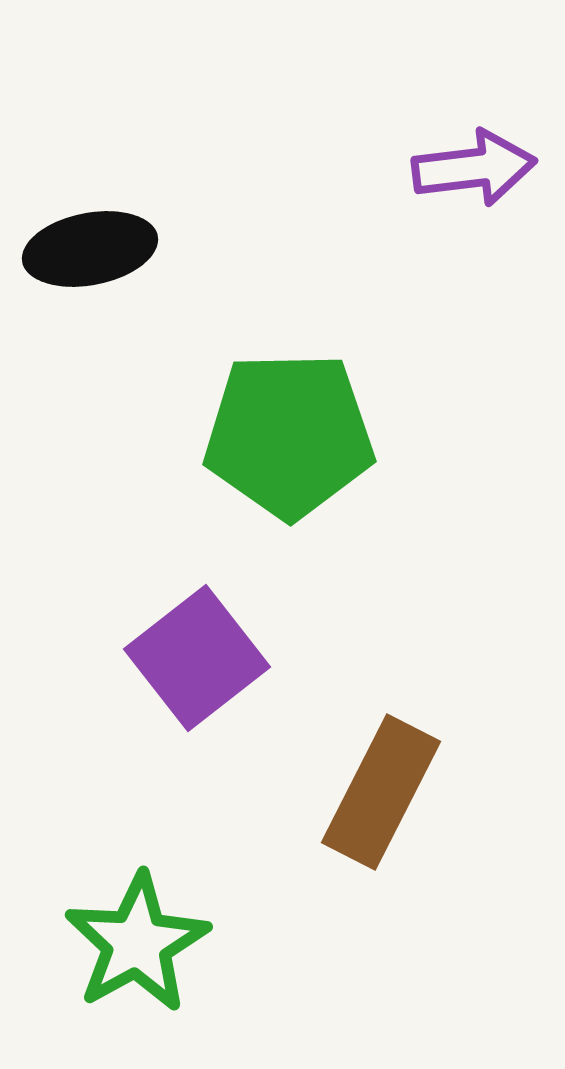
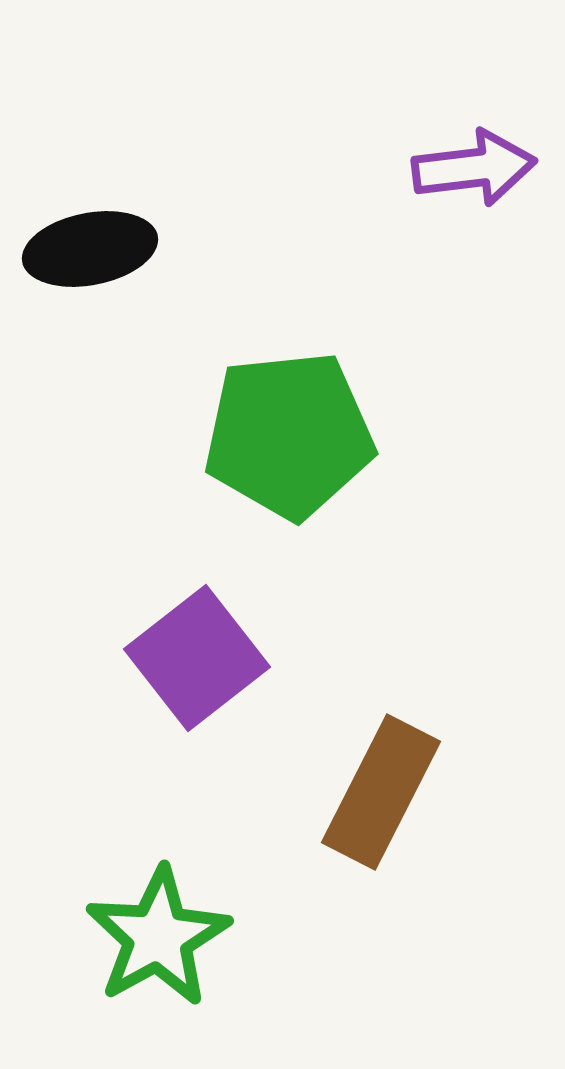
green pentagon: rotated 5 degrees counterclockwise
green star: moved 21 px right, 6 px up
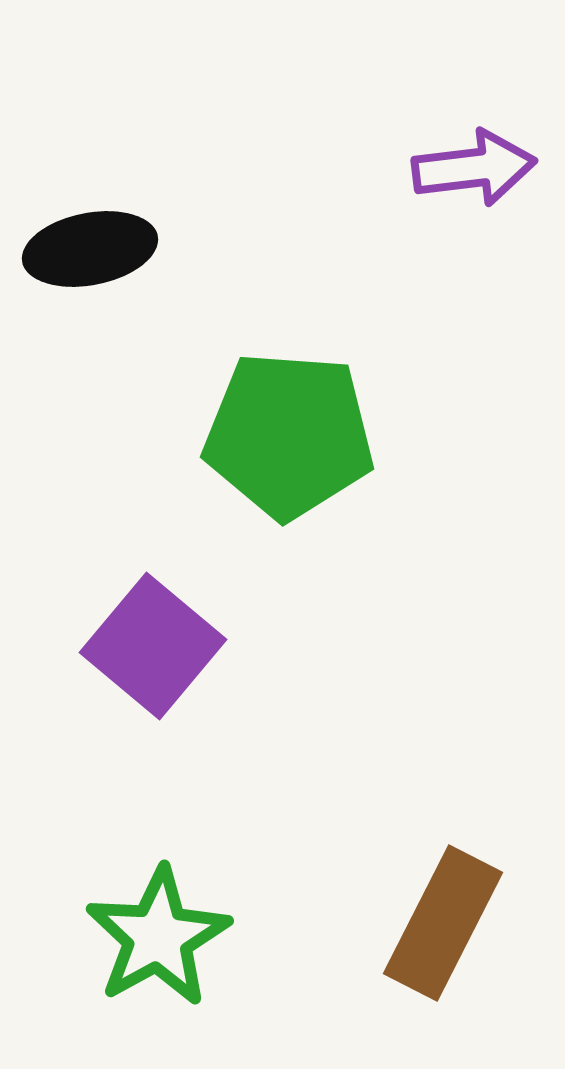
green pentagon: rotated 10 degrees clockwise
purple square: moved 44 px left, 12 px up; rotated 12 degrees counterclockwise
brown rectangle: moved 62 px right, 131 px down
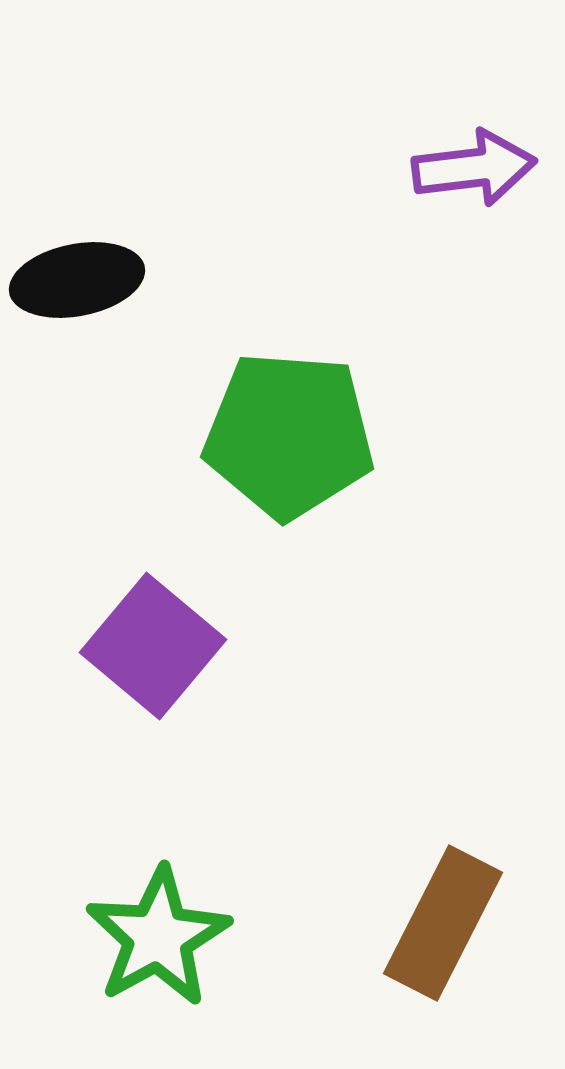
black ellipse: moved 13 px left, 31 px down
